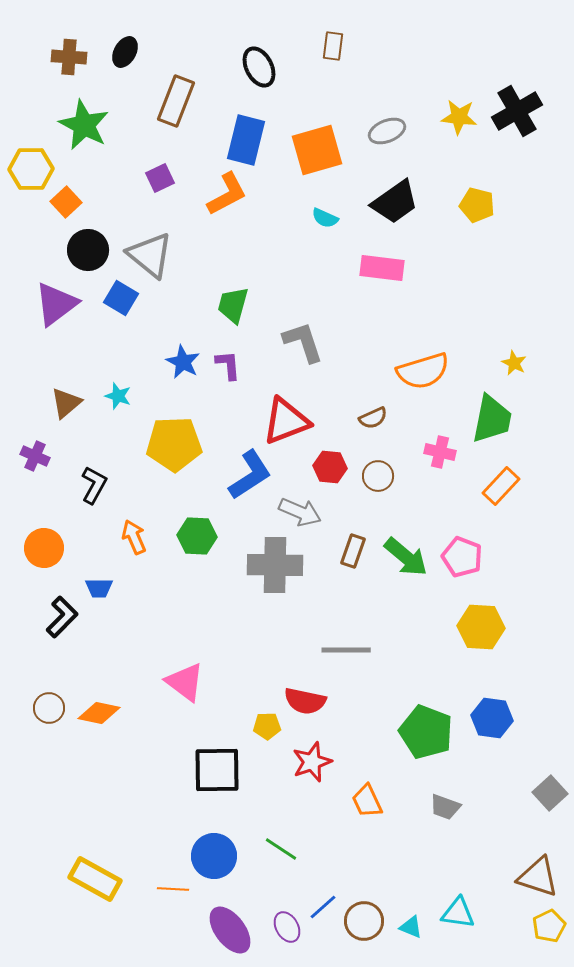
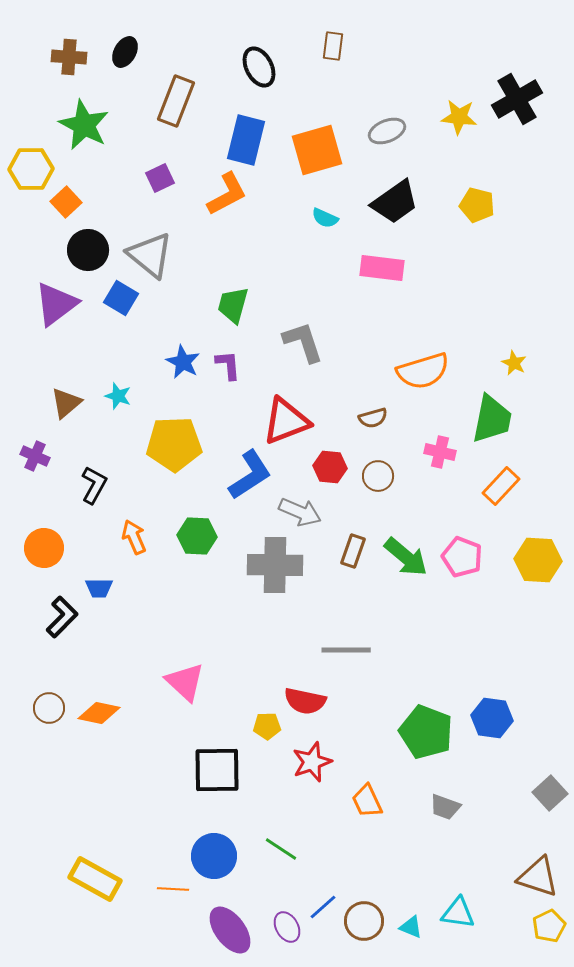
black cross at (517, 111): moved 12 px up
brown semicircle at (373, 418): rotated 8 degrees clockwise
yellow hexagon at (481, 627): moved 57 px right, 67 px up
pink triangle at (185, 682): rotated 6 degrees clockwise
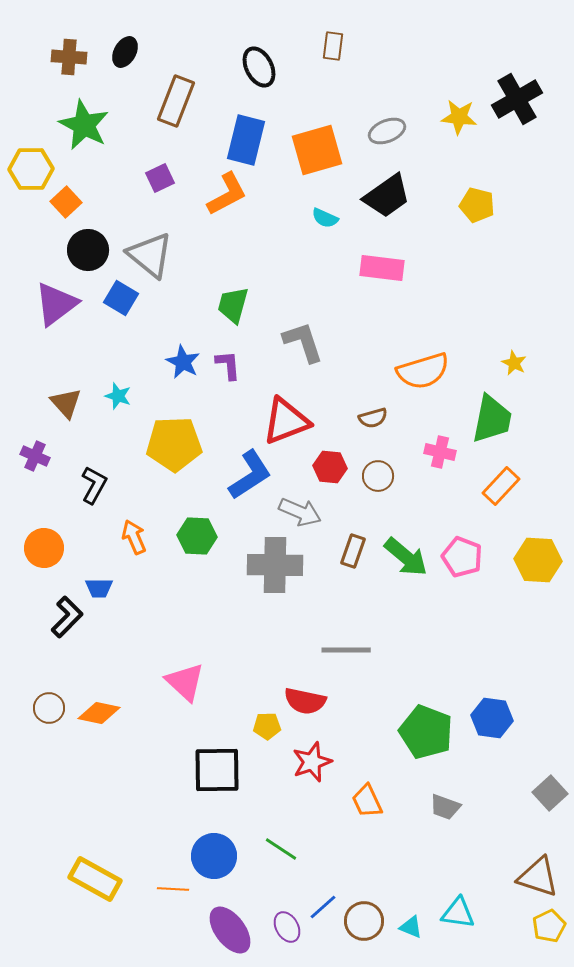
black trapezoid at (395, 202): moved 8 px left, 6 px up
brown triangle at (66, 403): rotated 32 degrees counterclockwise
black L-shape at (62, 617): moved 5 px right
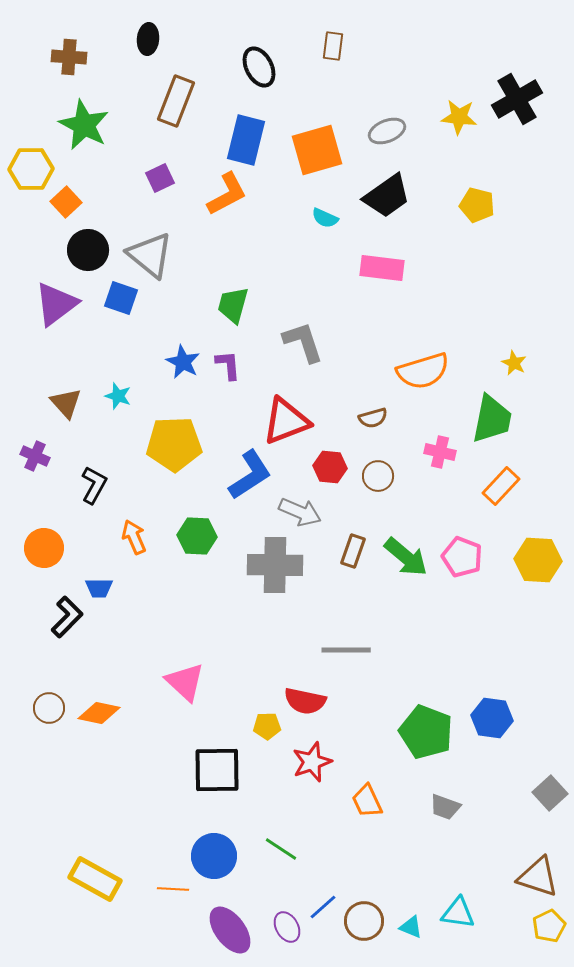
black ellipse at (125, 52): moved 23 px right, 13 px up; rotated 24 degrees counterclockwise
blue square at (121, 298): rotated 12 degrees counterclockwise
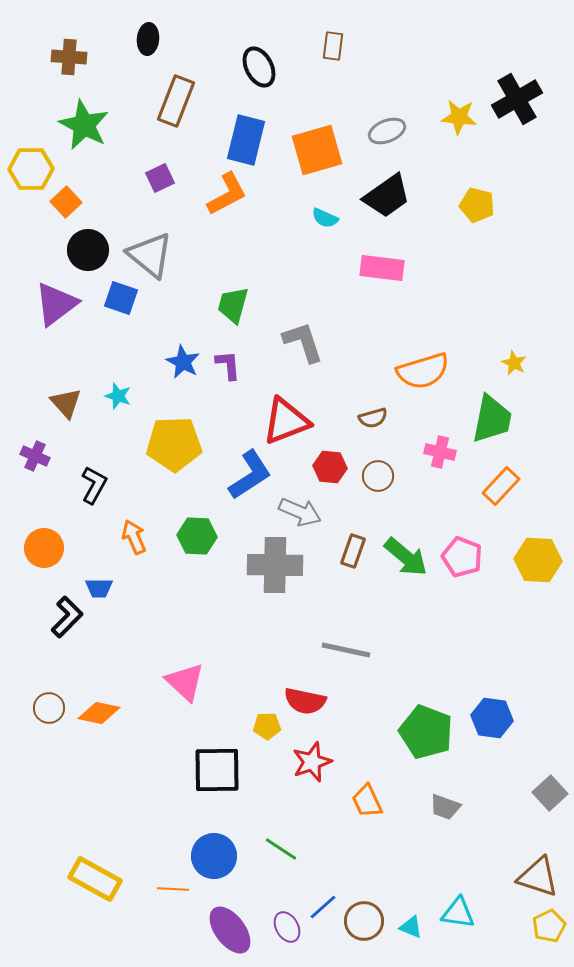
gray line at (346, 650): rotated 12 degrees clockwise
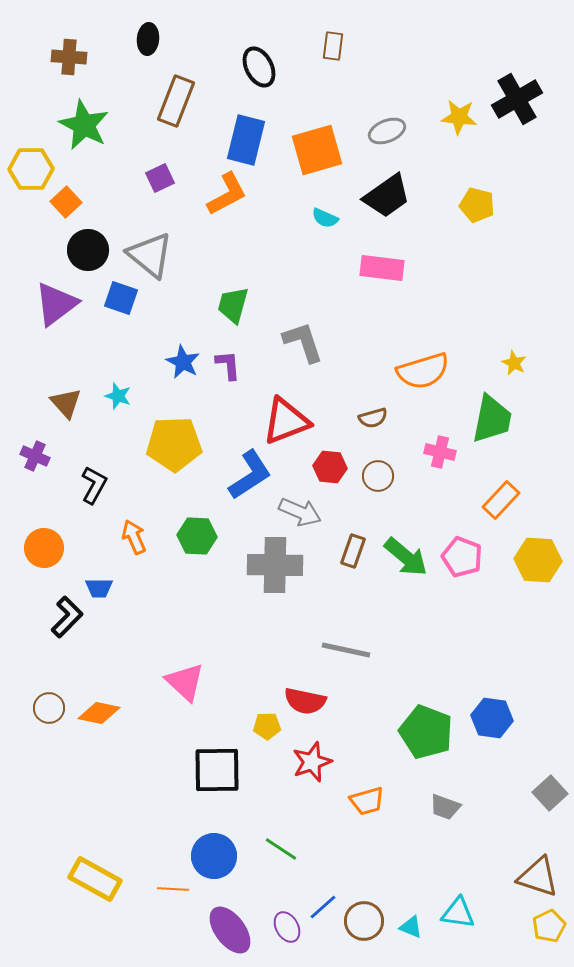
orange rectangle at (501, 486): moved 14 px down
orange trapezoid at (367, 801): rotated 81 degrees counterclockwise
